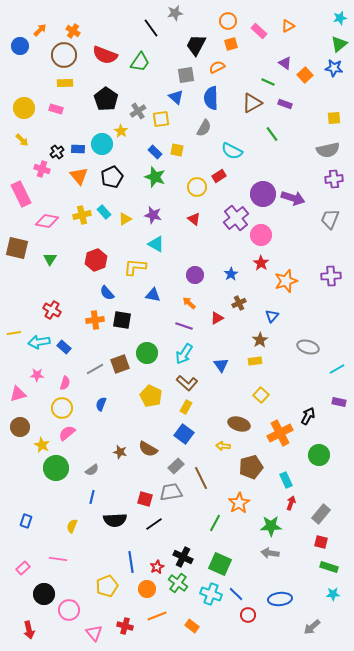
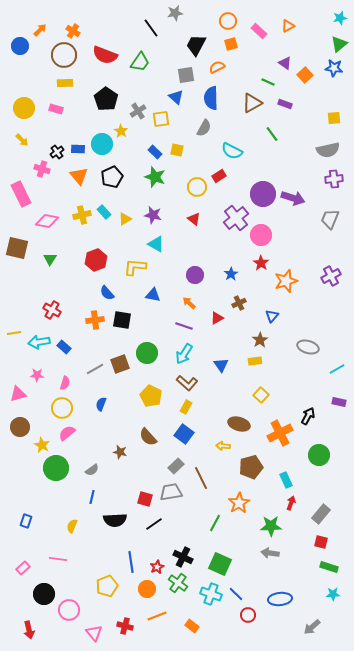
purple cross at (331, 276): rotated 24 degrees counterclockwise
brown semicircle at (148, 449): moved 12 px up; rotated 18 degrees clockwise
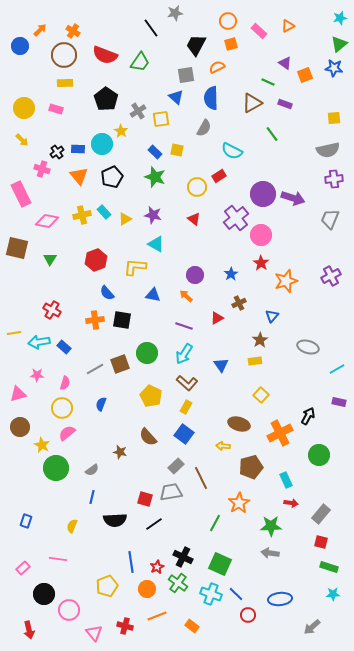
orange square at (305, 75): rotated 21 degrees clockwise
orange arrow at (189, 303): moved 3 px left, 7 px up
red arrow at (291, 503): rotated 80 degrees clockwise
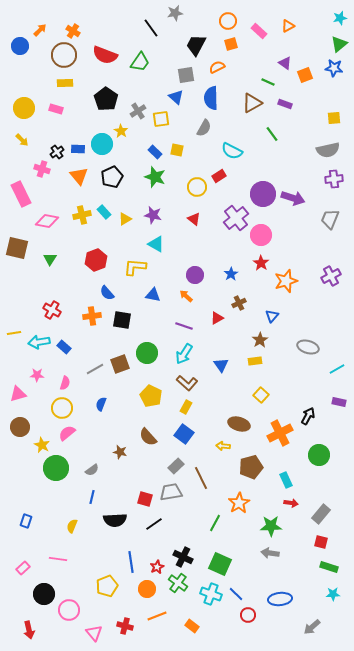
orange cross at (95, 320): moved 3 px left, 4 px up
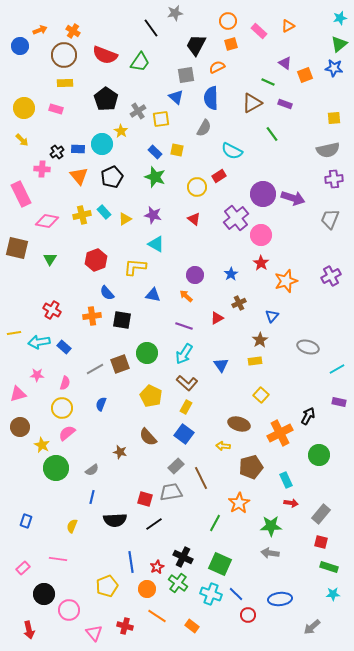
orange arrow at (40, 30): rotated 24 degrees clockwise
pink cross at (42, 169): rotated 14 degrees counterclockwise
orange line at (157, 616): rotated 54 degrees clockwise
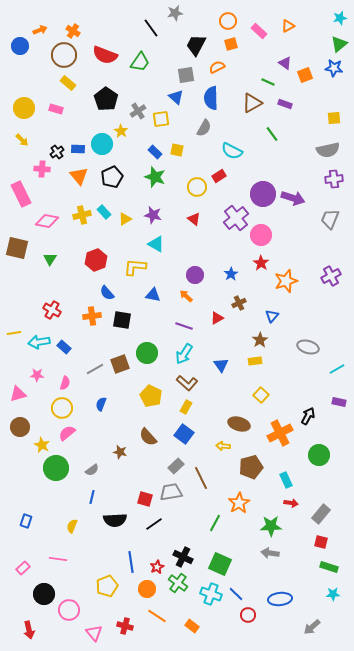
yellow rectangle at (65, 83): moved 3 px right; rotated 42 degrees clockwise
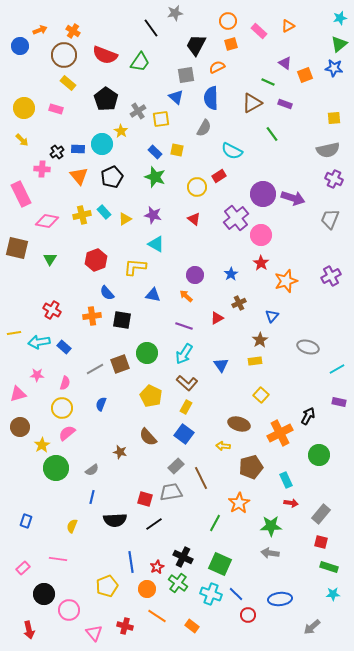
purple cross at (334, 179): rotated 30 degrees clockwise
yellow star at (42, 445): rotated 14 degrees clockwise
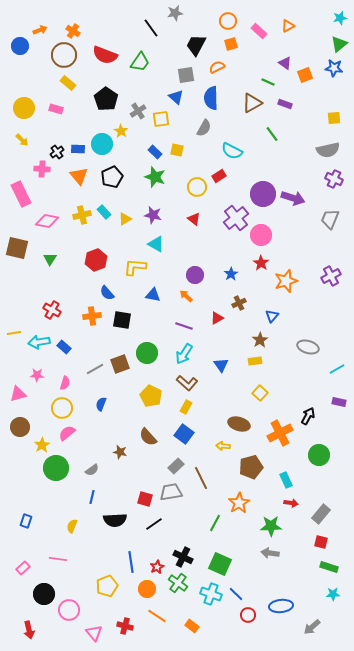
yellow square at (261, 395): moved 1 px left, 2 px up
blue ellipse at (280, 599): moved 1 px right, 7 px down
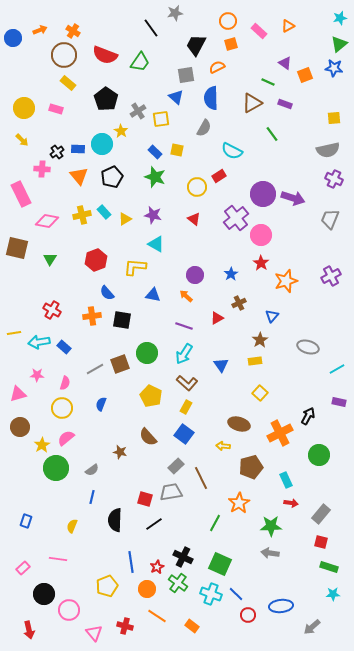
blue circle at (20, 46): moved 7 px left, 8 px up
pink semicircle at (67, 433): moved 1 px left, 5 px down
black semicircle at (115, 520): rotated 95 degrees clockwise
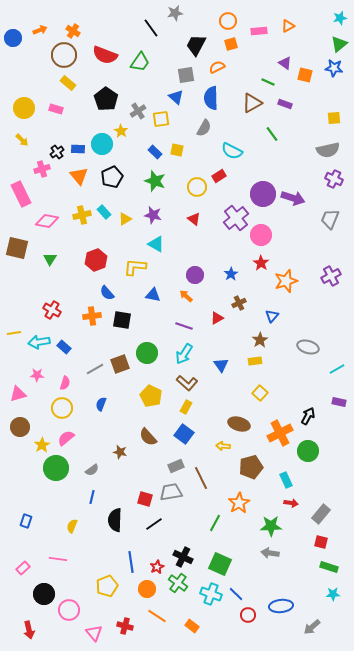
pink rectangle at (259, 31): rotated 49 degrees counterclockwise
orange square at (305, 75): rotated 35 degrees clockwise
pink cross at (42, 169): rotated 21 degrees counterclockwise
green star at (155, 177): moved 4 px down
green circle at (319, 455): moved 11 px left, 4 px up
gray rectangle at (176, 466): rotated 21 degrees clockwise
